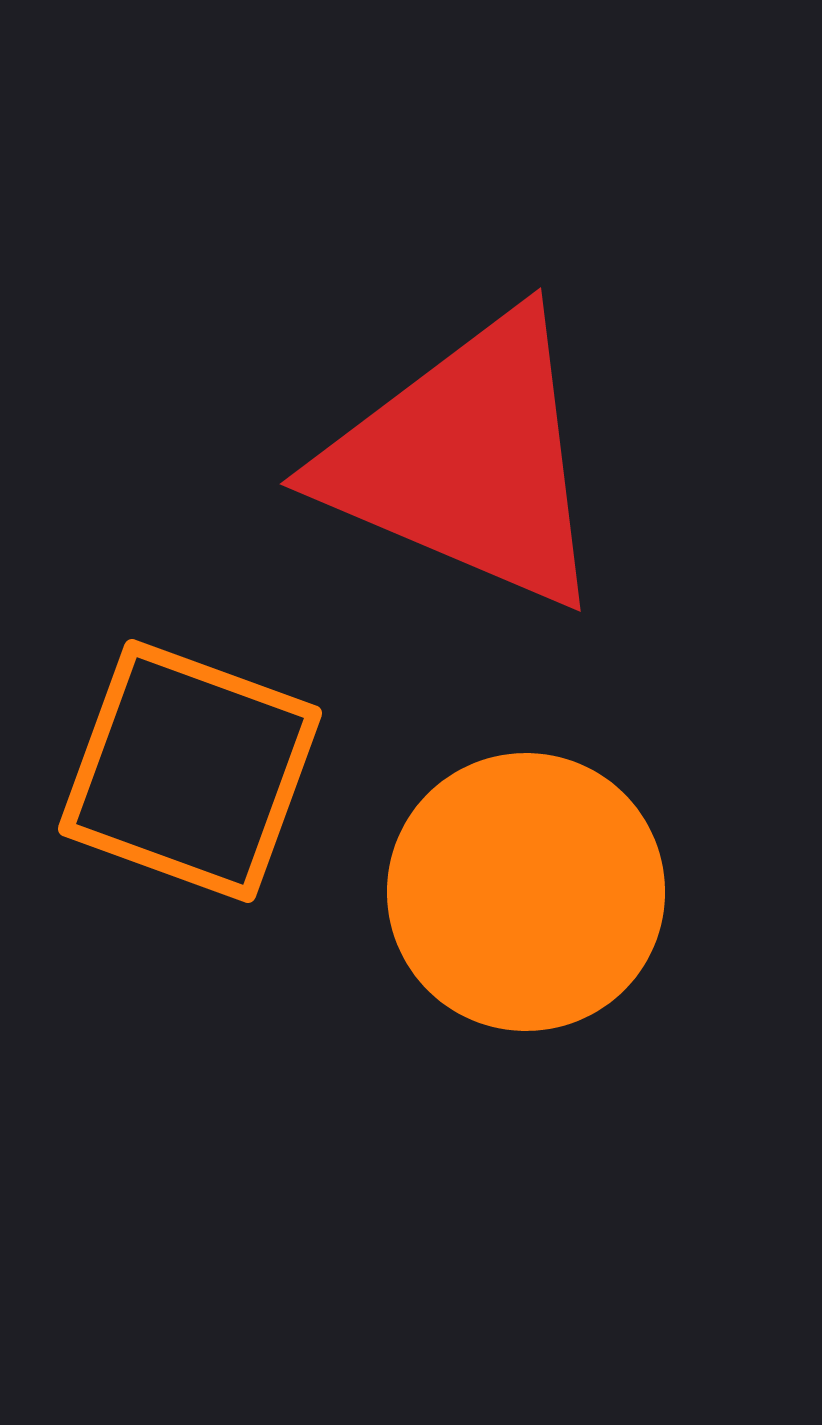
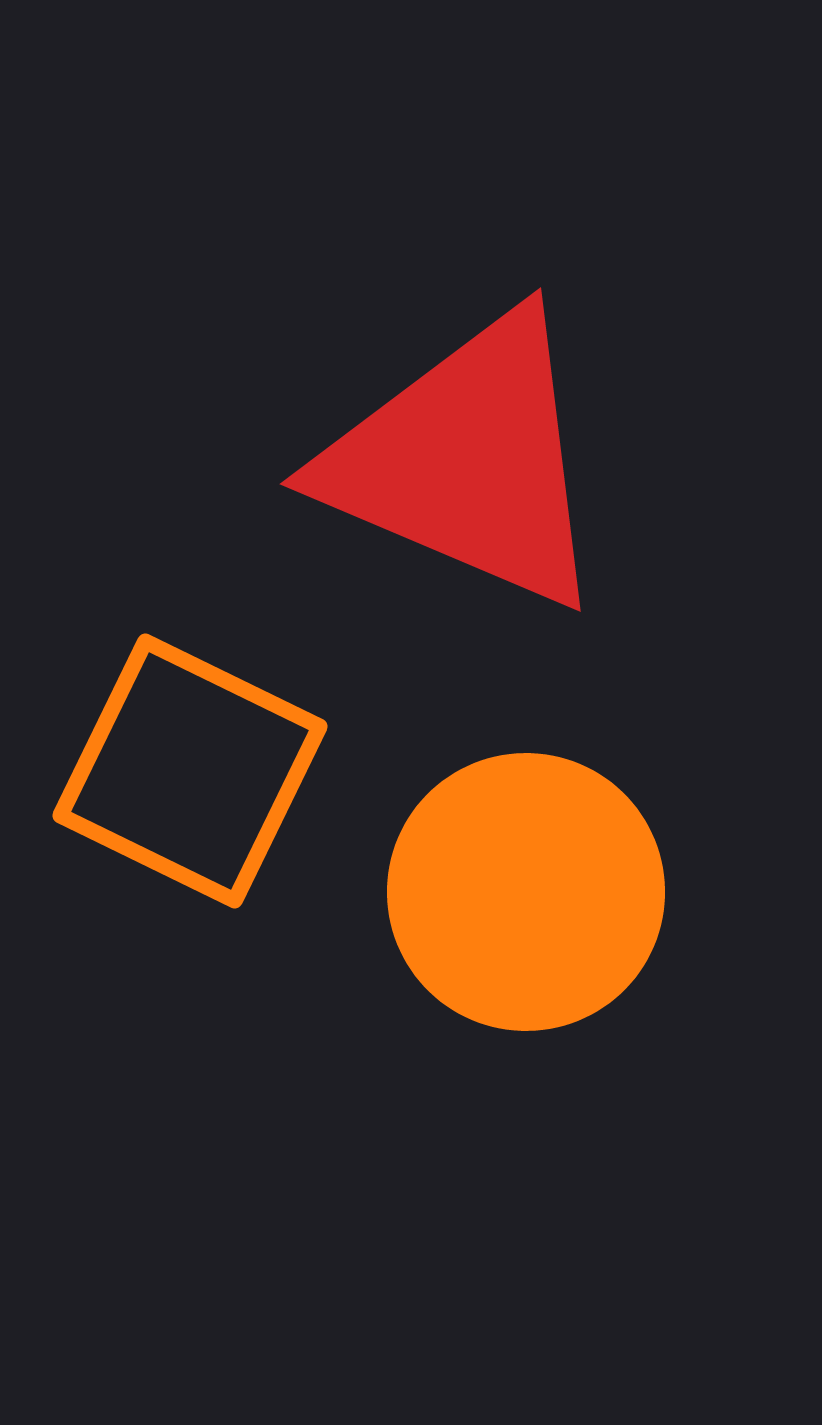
orange square: rotated 6 degrees clockwise
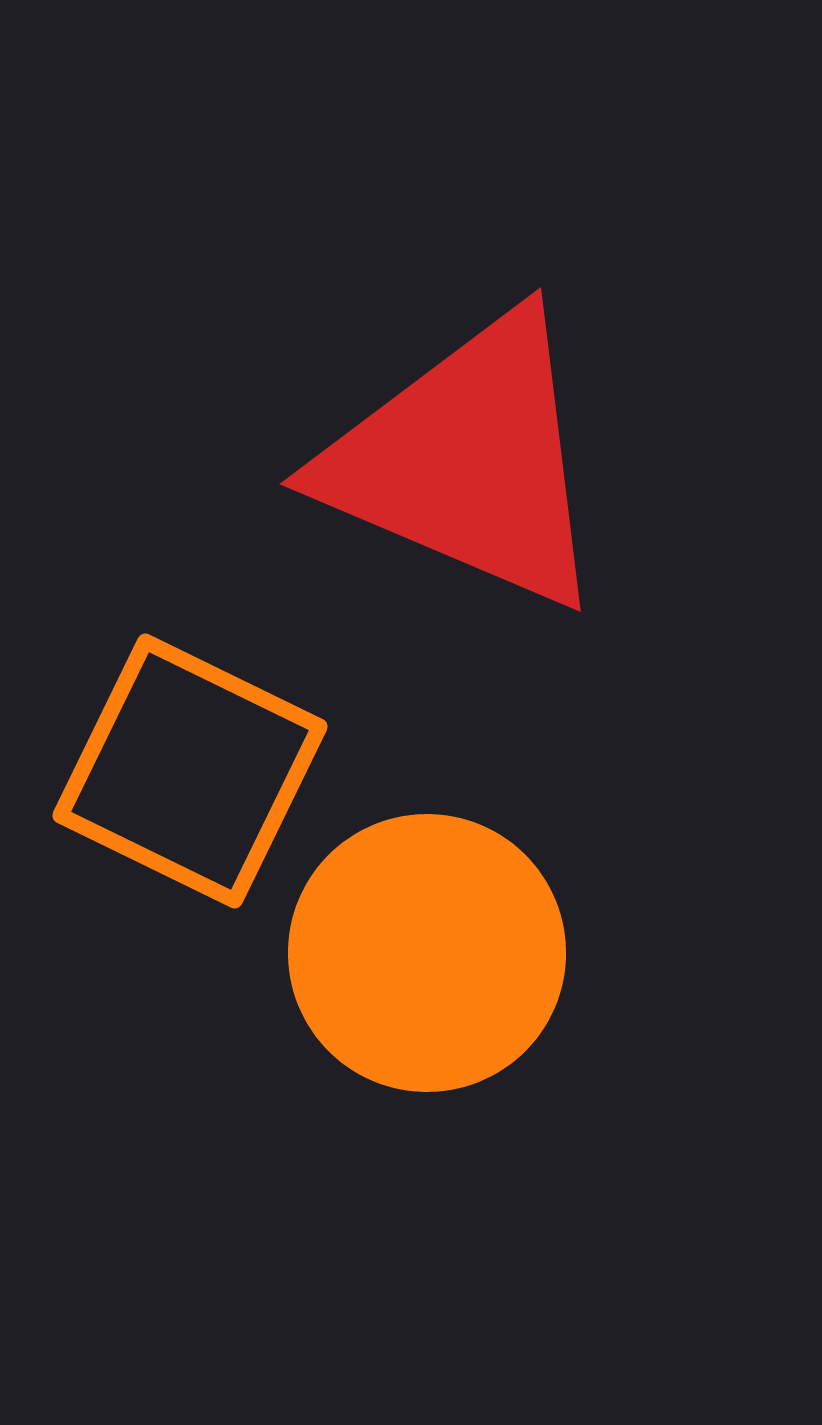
orange circle: moved 99 px left, 61 px down
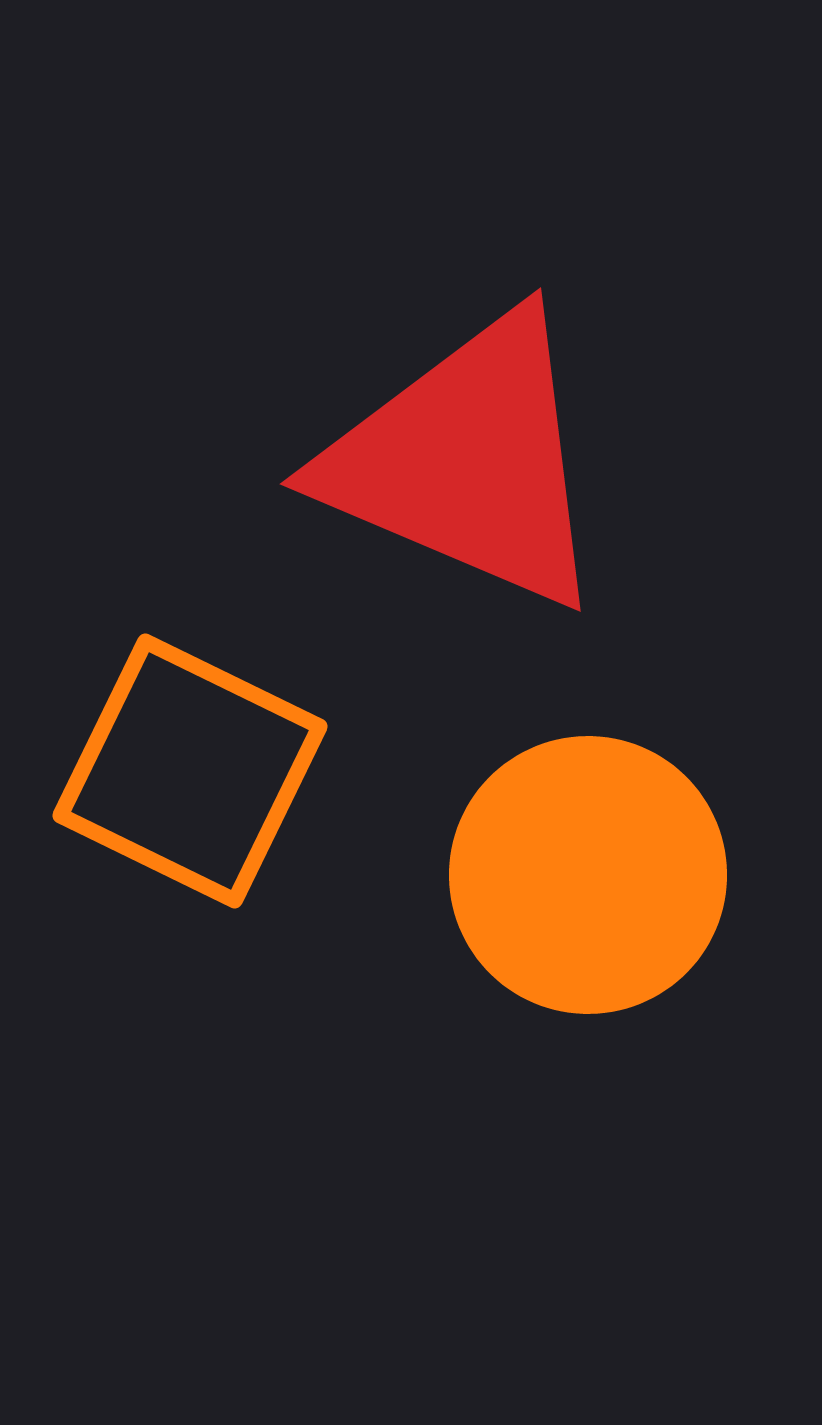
orange circle: moved 161 px right, 78 px up
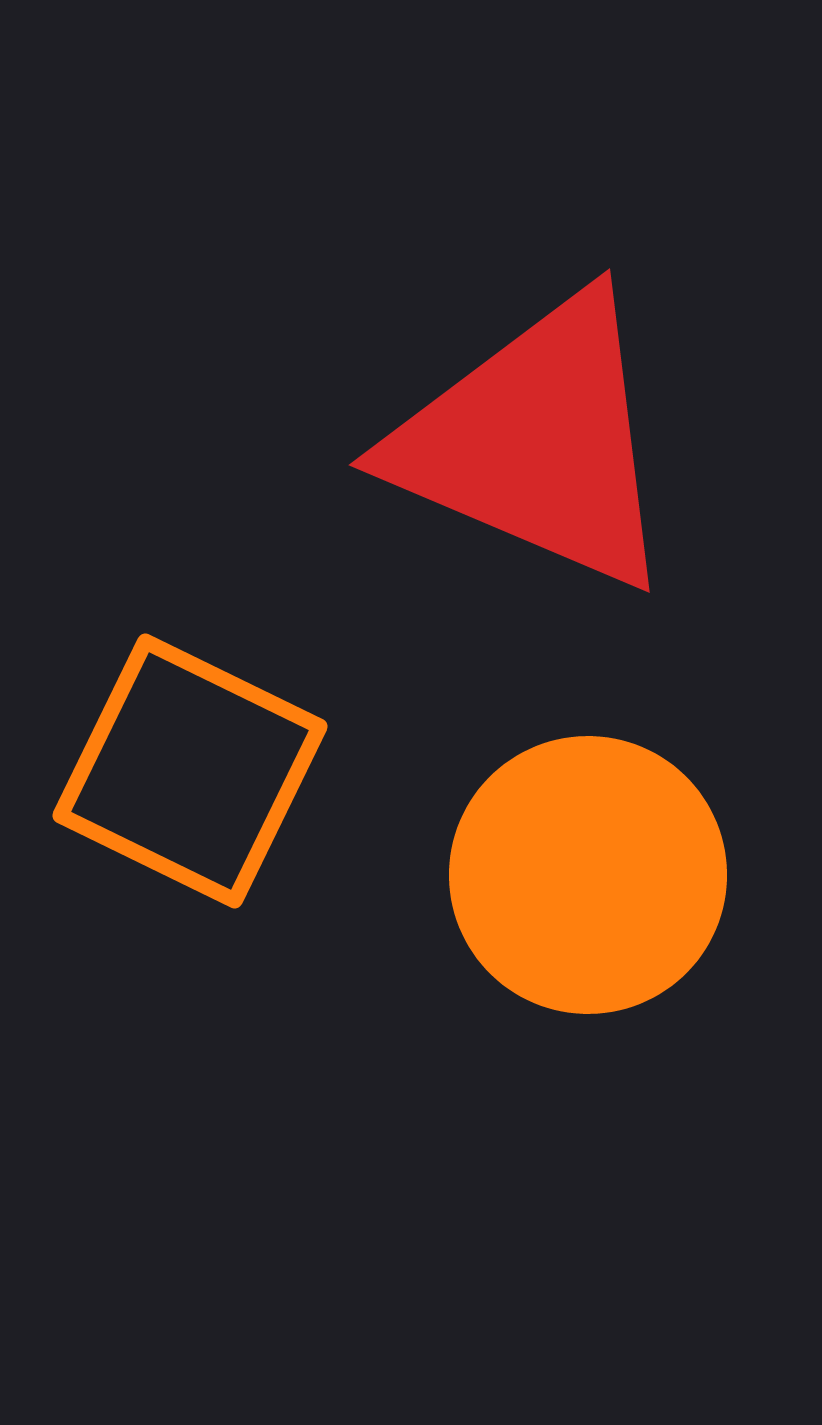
red triangle: moved 69 px right, 19 px up
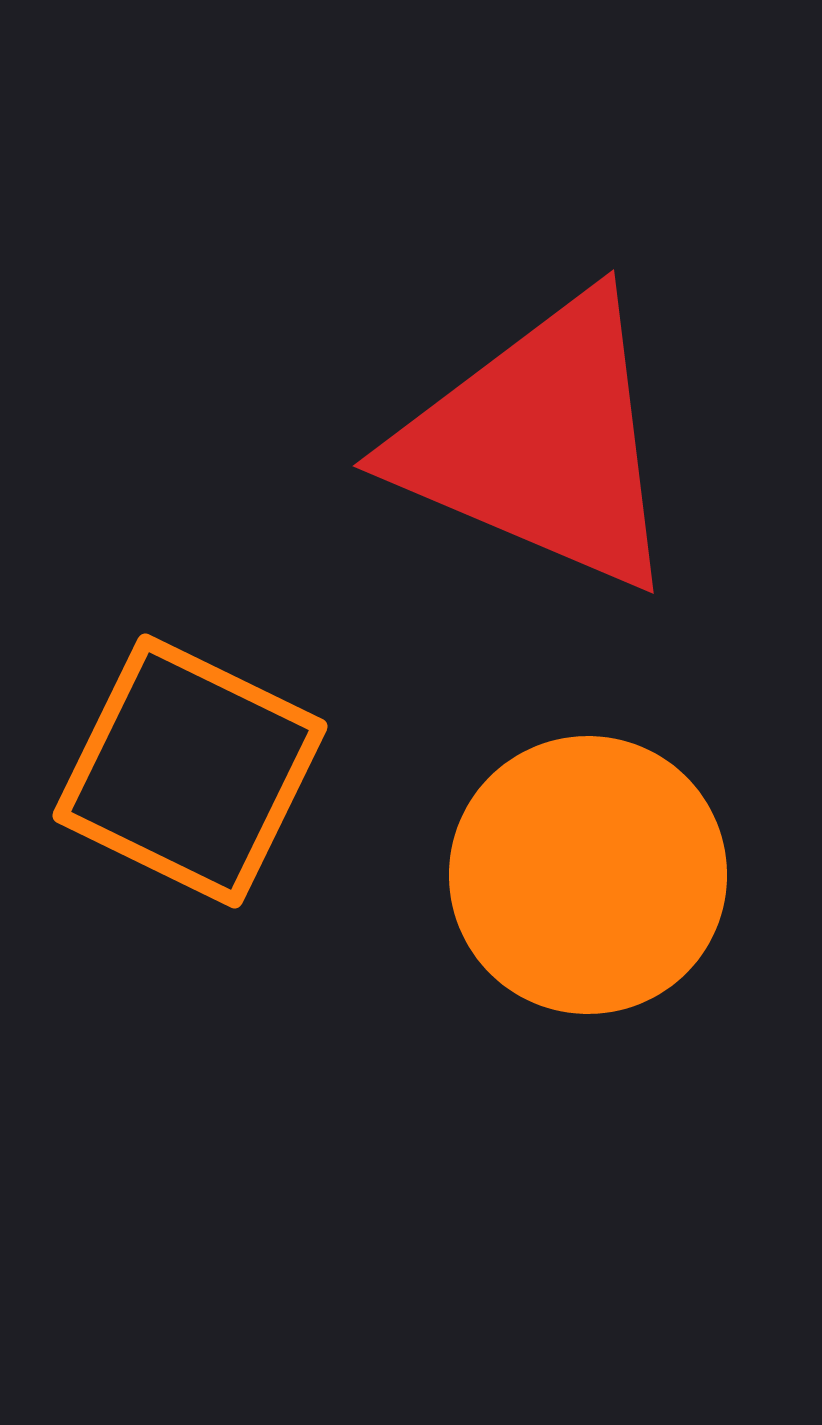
red triangle: moved 4 px right, 1 px down
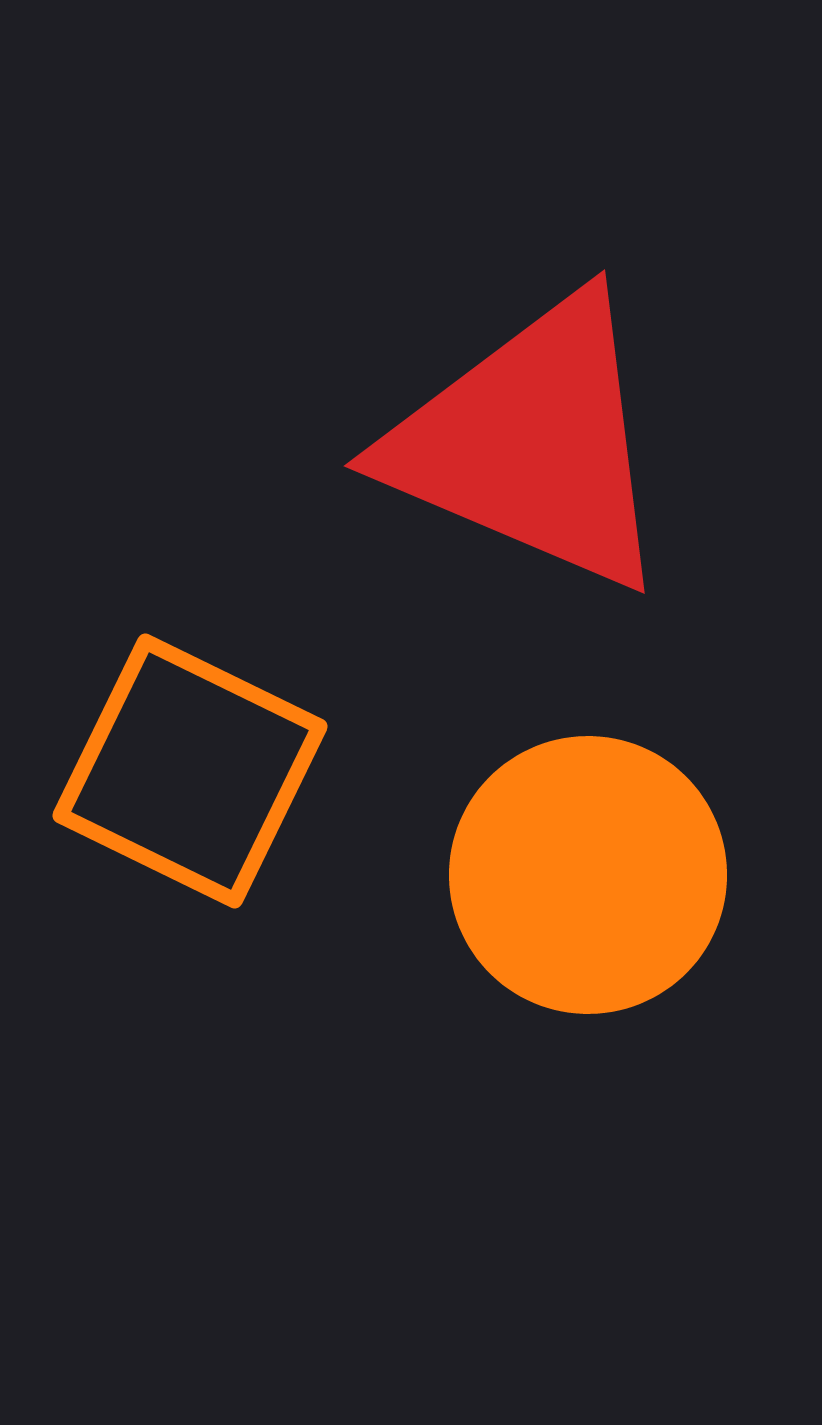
red triangle: moved 9 px left
